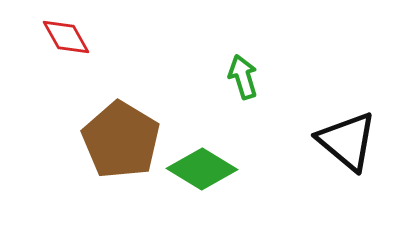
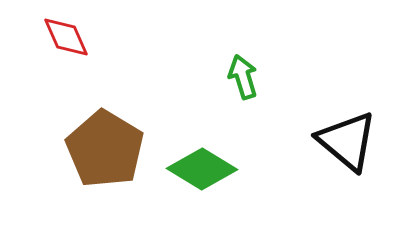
red diamond: rotated 6 degrees clockwise
brown pentagon: moved 16 px left, 9 px down
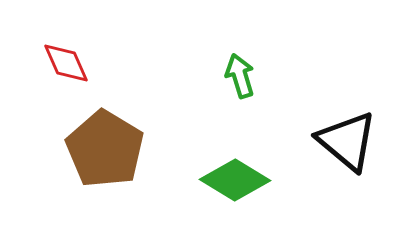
red diamond: moved 26 px down
green arrow: moved 3 px left, 1 px up
green diamond: moved 33 px right, 11 px down
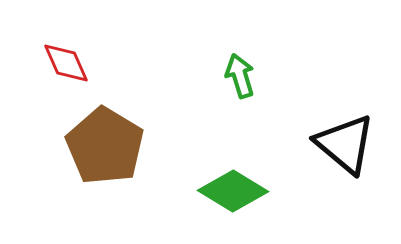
black triangle: moved 2 px left, 3 px down
brown pentagon: moved 3 px up
green diamond: moved 2 px left, 11 px down
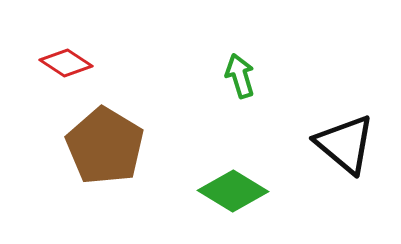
red diamond: rotated 33 degrees counterclockwise
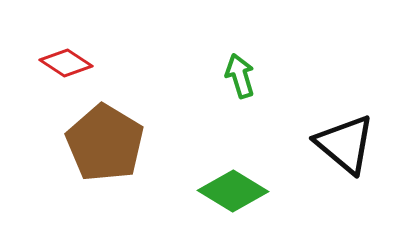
brown pentagon: moved 3 px up
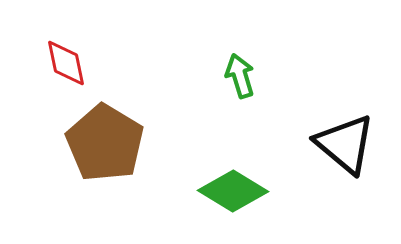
red diamond: rotated 45 degrees clockwise
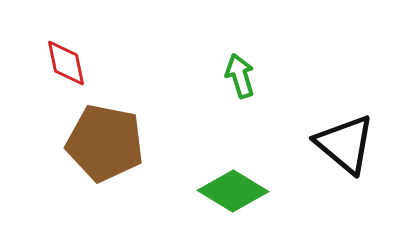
brown pentagon: rotated 20 degrees counterclockwise
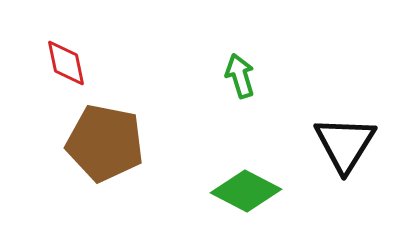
black triangle: rotated 22 degrees clockwise
green diamond: moved 13 px right; rotated 4 degrees counterclockwise
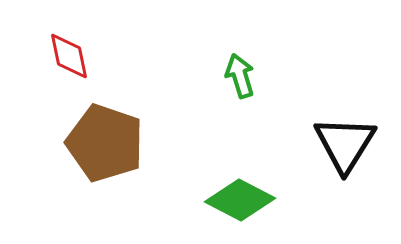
red diamond: moved 3 px right, 7 px up
brown pentagon: rotated 8 degrees clockwise
green diamond: moved 6 px left, 9 px down
